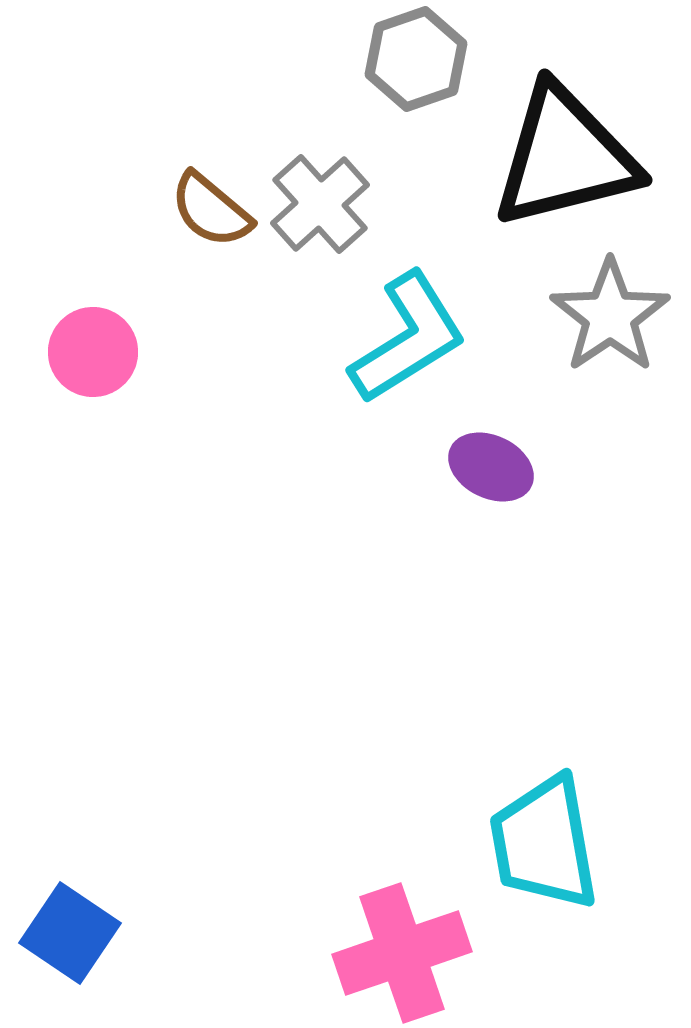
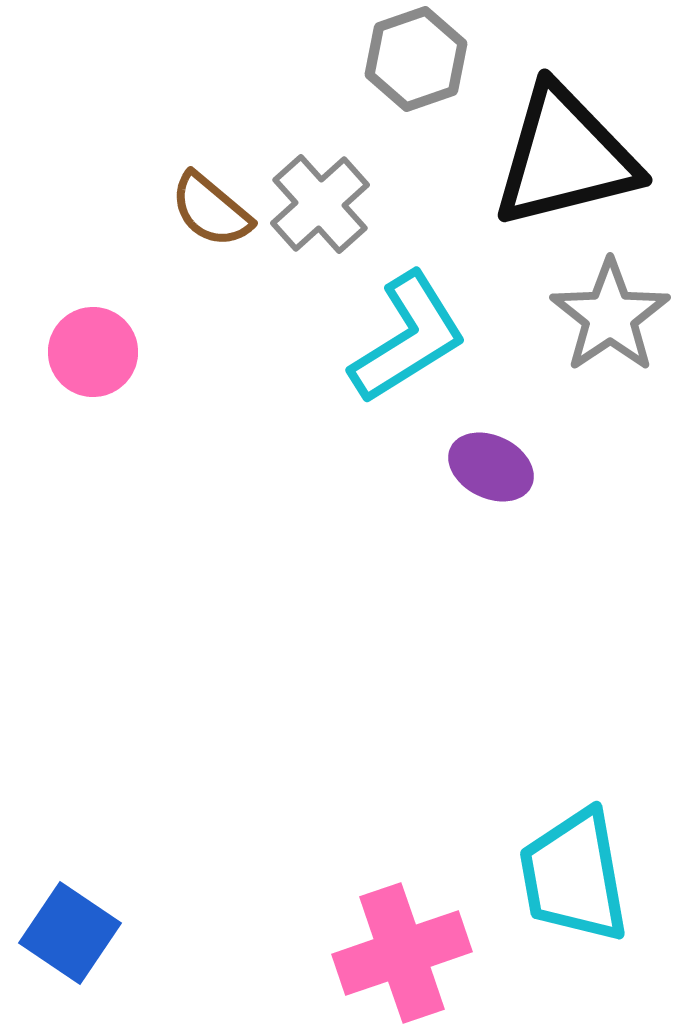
cyan trapezoid: moved 30 px right, 33 px down
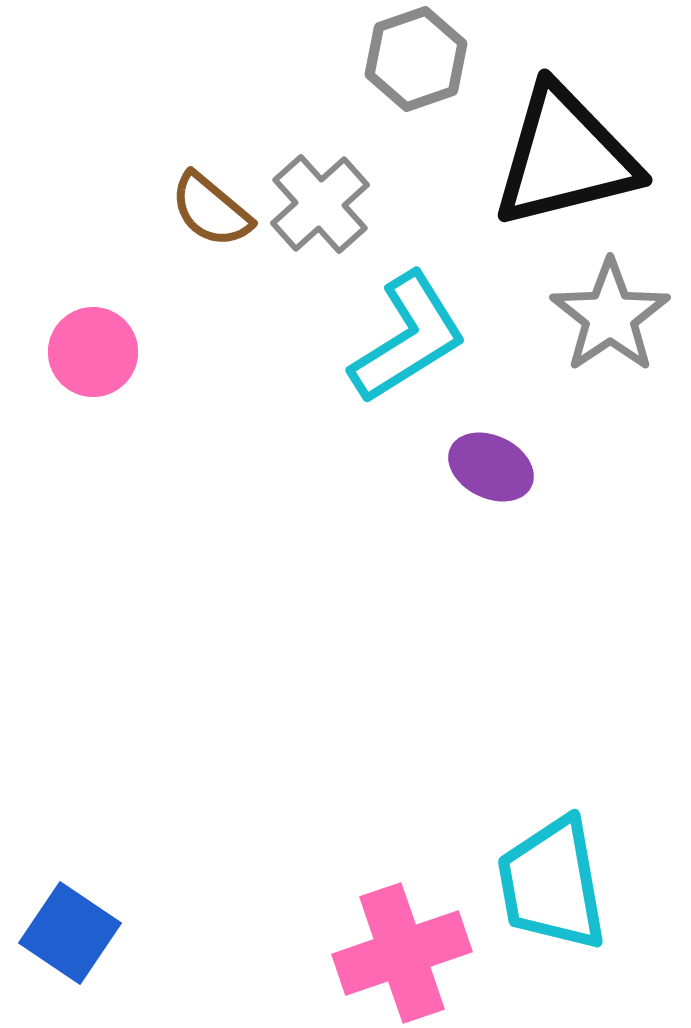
cyan trapezoid: moved 22 px left, 8 px down
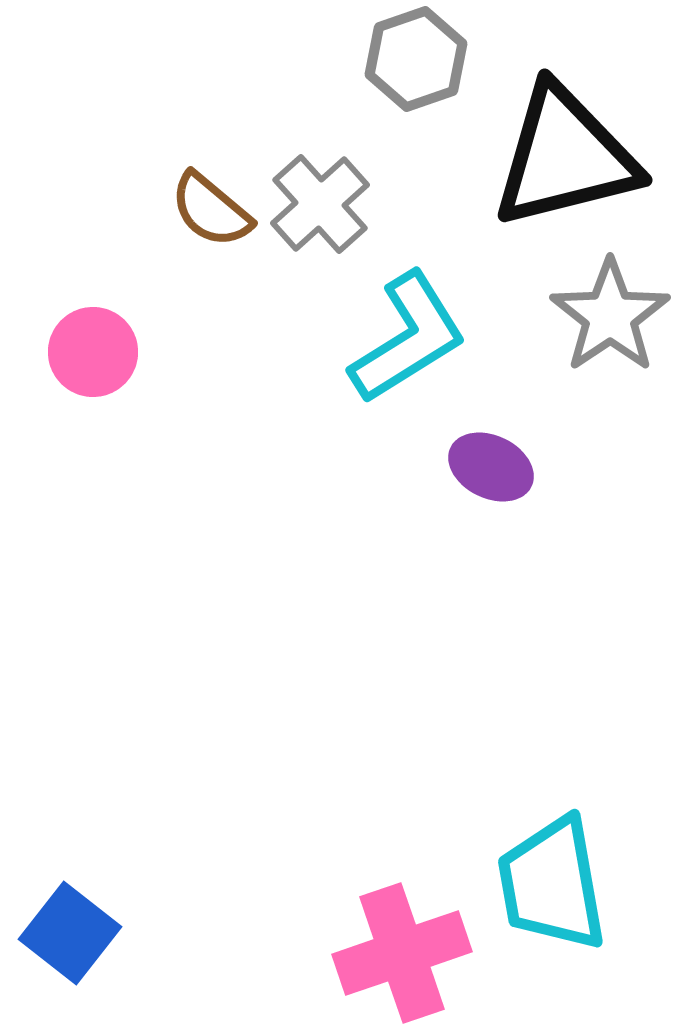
blue square: rotated 4 degrees clockwise
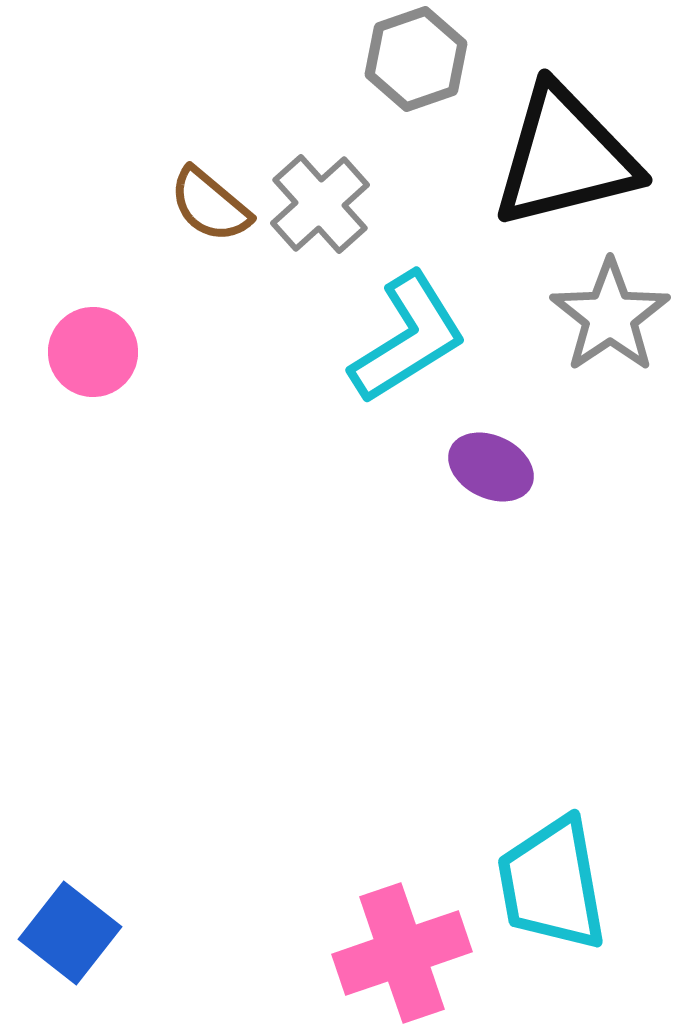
brown semicircle: moved 1 px left, 5 px up
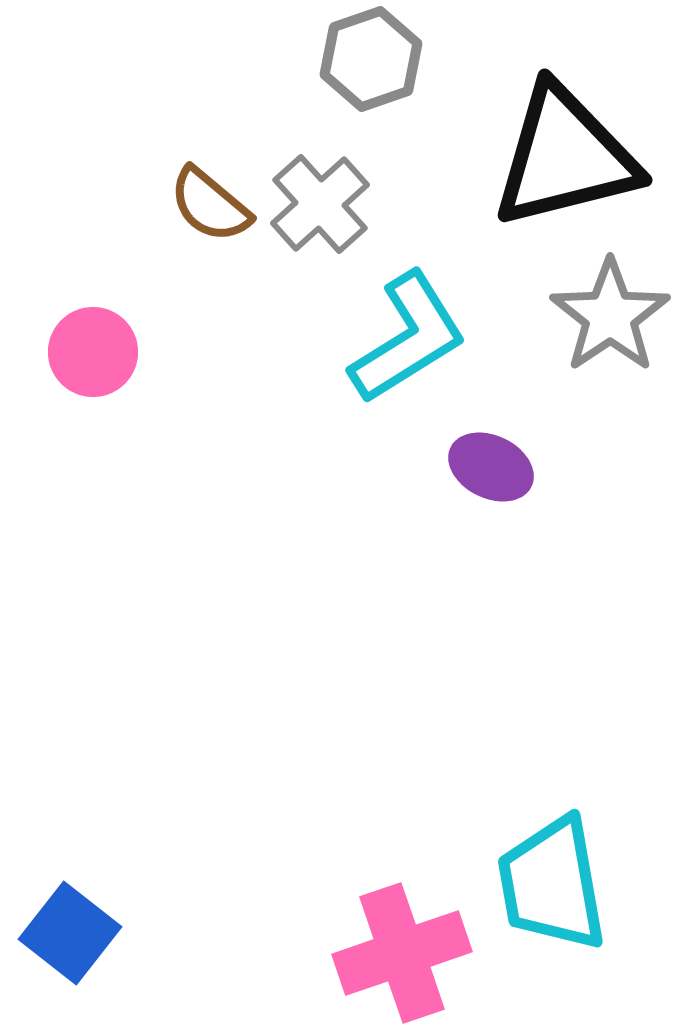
gray hexagon: moved 45 px left
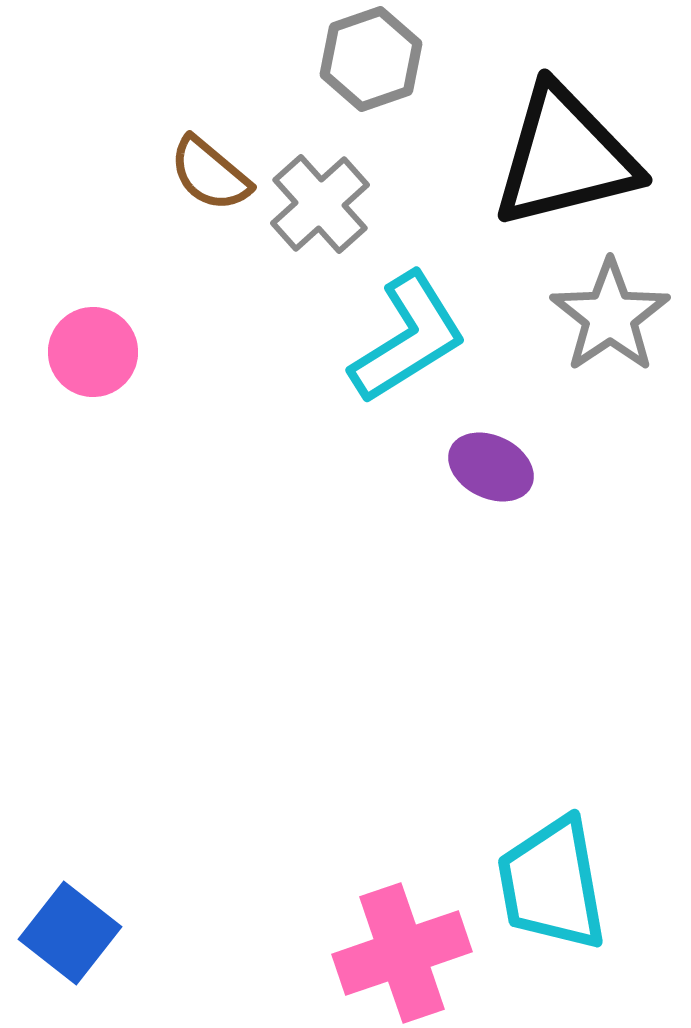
brown semicircle: moved 31 px up
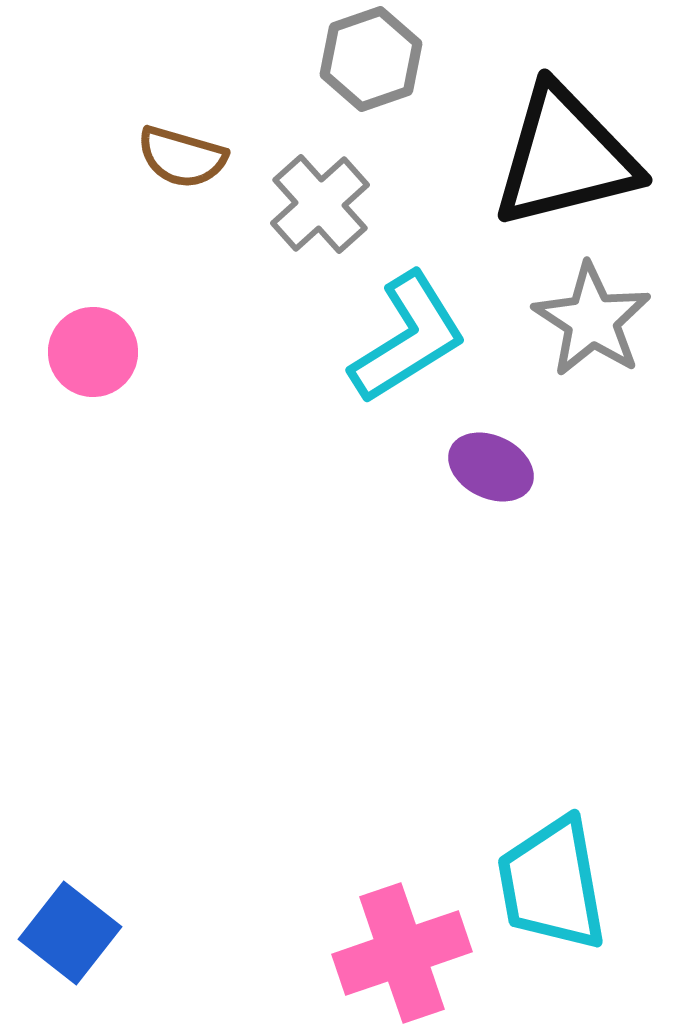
brown semicircle: moved 28 px left, 17 px up; rotated 24 degrees counterclockwise
gray star: moved 18 px left, 4 px down; rotated 5 degrees counterclockwise
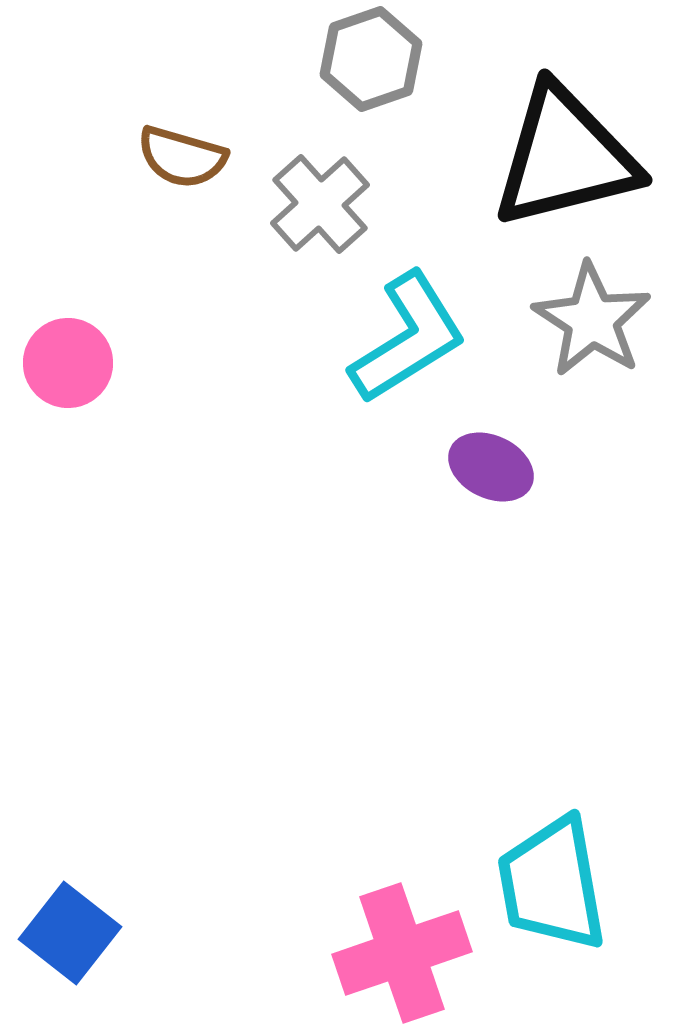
pink circle: moved 25 px left, 11 px down
